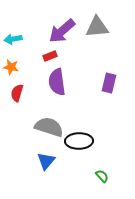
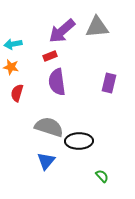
cyan arrow: moved 5 px down
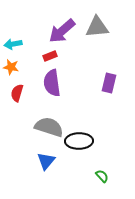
purple semicircle: moved 5 px left, 1 px down
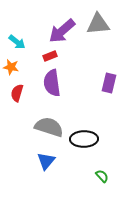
gray triangle: moved 1 px right, 3 px up
cyan arrow: moved 4 px right, 2 px up; rotated 132 degrees counterclockwise
black ellipse: moved 5 px right, 2 px up
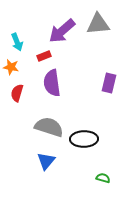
cyan arrow: rotated 30 degrees clockwise
red rectangle: moved 6 px left
green semicircle: moved 1 px right, 2 px down; rotated 32 degrees counterclockwise
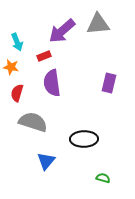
gray semicircle: moved 16 px left, 5 px up
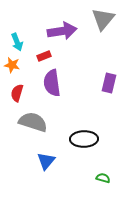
gray triangle: moved 5 px right, 5 px up; rotated 45 degrees counterclockwise
purple arrow: rotated 148 degrees counterclockwise
orange star: moved 1 px right, 2 px up
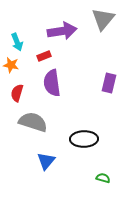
orange star: moved 1 px left
